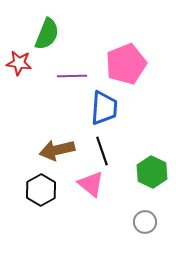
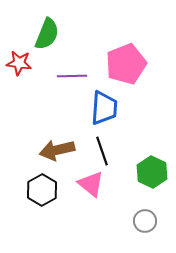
black hexagon: moved 1 px right
gray circle: moved 1 px up
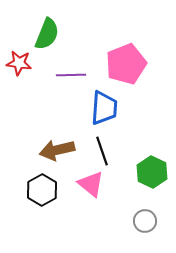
purple line: moved 1 px left, 1 px up
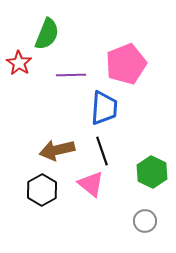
red star: rotated 25 degrees clockwise
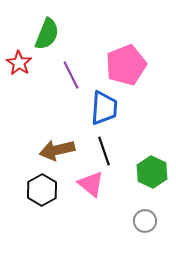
pink pentagon: moved 1 px down
purple line: rotated 64 degrees clockwise
black line: moved 2 px right
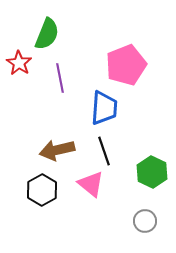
purple line: moved 11 px left, 3 px down; rotated 16 degrees clockwise
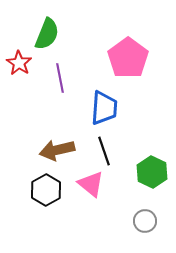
pink pentagon: moved 2 px right, 7 px up; rotated 15 degrees counterclockwise
black hexagon: moved 4 px right
